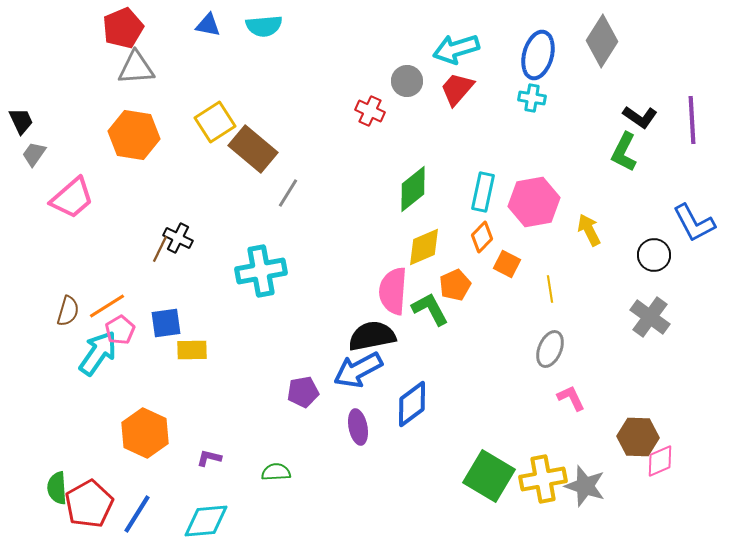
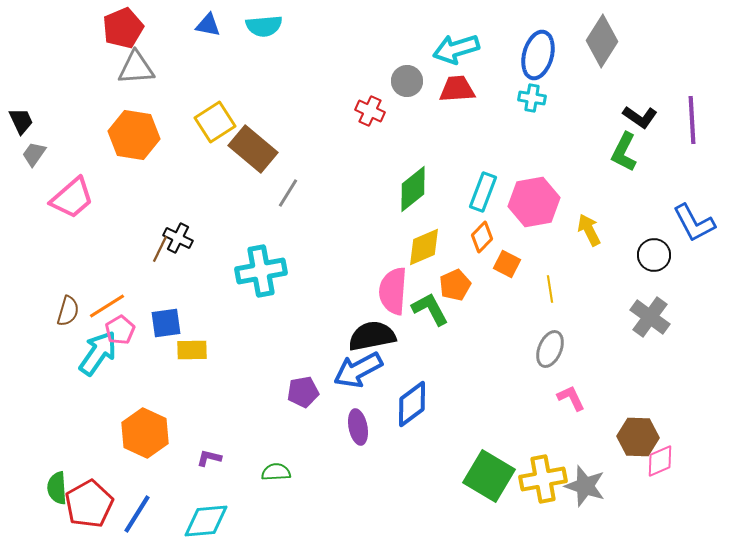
red trapezoid at (457, 89): rotated 45 degrees clockwise
cyan rectangle at (483, 192): rotated 9 degrees clockwise
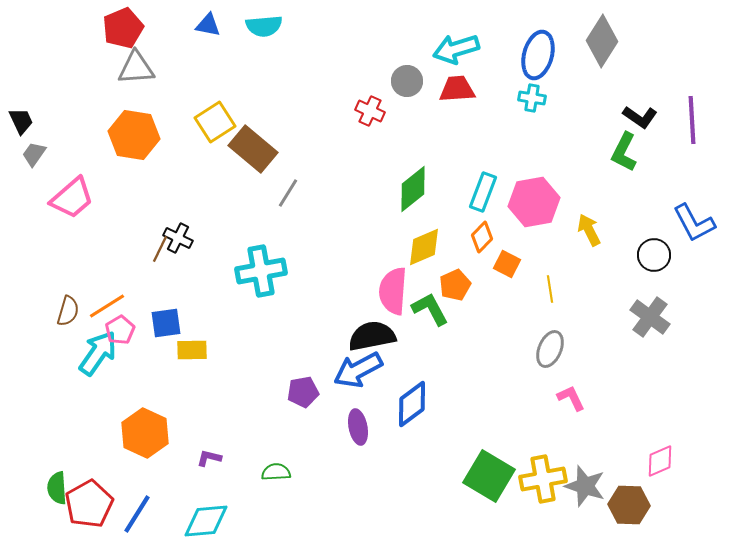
brown hexagon at (638, 437): moved 9 px left, 68 px down
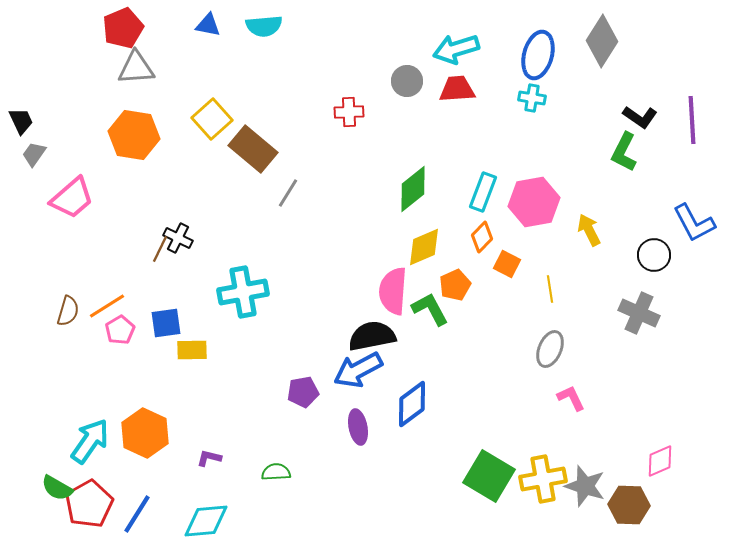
red cross at (370, 111): moved 21 px left, 1 px down; rotated 28 degrees counterclockwise
yellow square at (215, 122): moved 3 px left, 3 px up; rotated 9 degrees counterclockwise
cyan cross at (261, 271): moved 18 px left, 21 px down
gray cross at (650, 317): moved 11 px left, 4 px up; rotated 12 degrees counterclockwise
cyan arrow at (98, 353): moved 8 px left, 88 px down
green semicircle at (57, 488): rotated 56 degrees counterclockwise
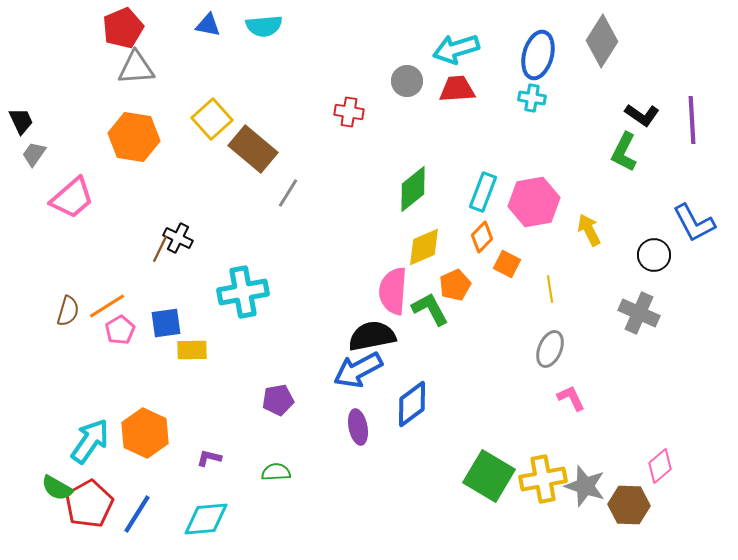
red cross at (349, 112): rotated 12 degrees clockwise
black L-shape at (640, 117): moved 2 px right, 2 px up
orange hexagon at (134, 135): moved 2 px down
purple pentagon at (303, 392): moved 25 px left, 8 px down
pink diamond at (660, 461): moved 5 px down; rotated 16 degrees counterclockwise
cyan diamond at (206, 521): moved 2 px up
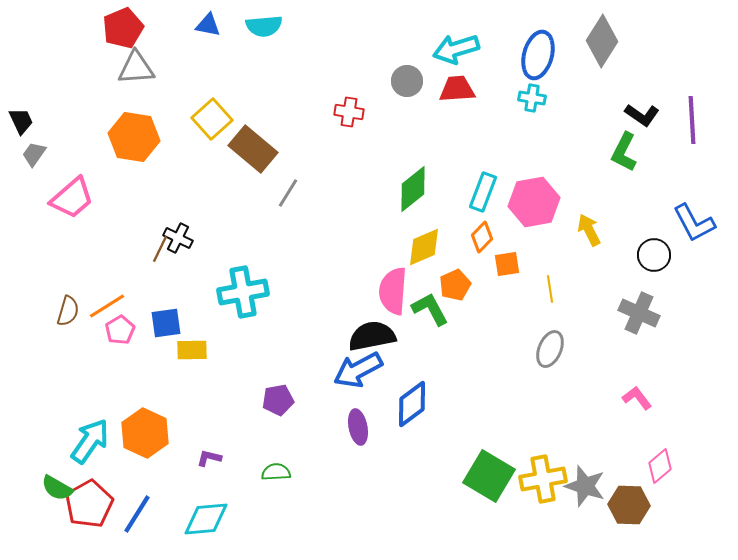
orange square at (507, 264): rotated 36 degrees counterclockwise
pink L-shape at (571, 398): moved 66 px right; rotated 12 degrees counterclockwise
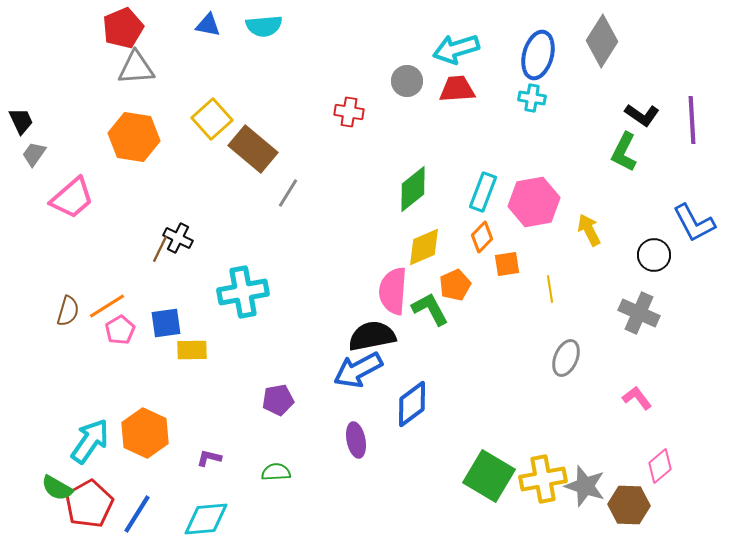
gray ellipse at (550, 349): moved 16 px right, 9 px down
purple ellipse at (358, 427): moved 2 px left, 13 px down
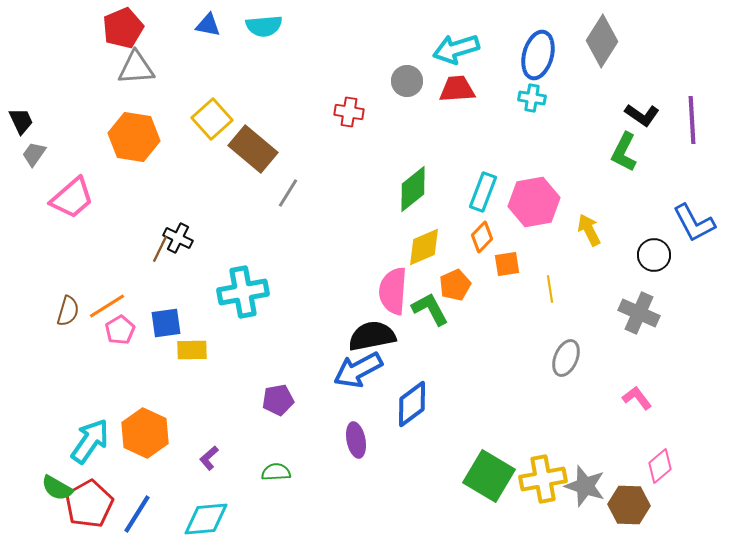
purple L-shape at (209, 458): rotated 55 degrees counterclockwise
